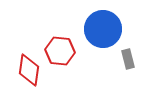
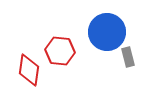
blue circle: moved 4 px right, 3 px down
gray rectangle: moved 2 px up
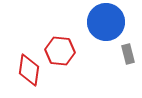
blue circle: moved 1 px left, 10 px up
gray rectangle: moved 3 px up
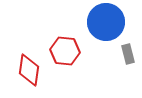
red hexagon: moved 5 px right
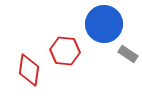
blue circle: moved 2 px left, 2 px down
gray rectangle: rotated 42 degrees counterclockwise
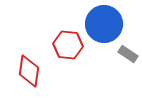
red hexagon: moved 3 px right, 6 px up
red diamond: moved 1 px down
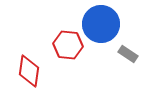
blue circle: moved 3 px left
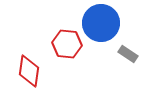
blue circle: moved 1 px up
red hexagon: moved 1 px left, 1 px up
